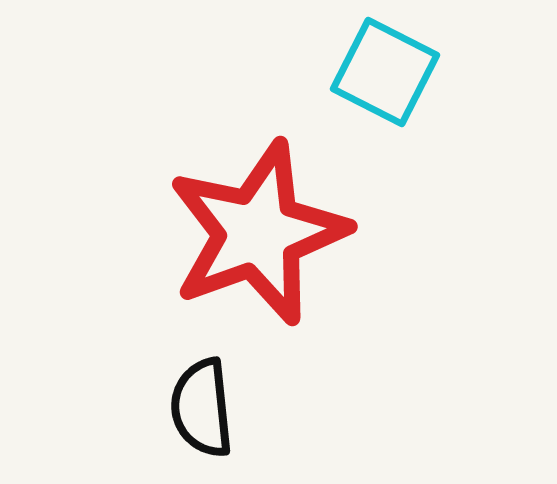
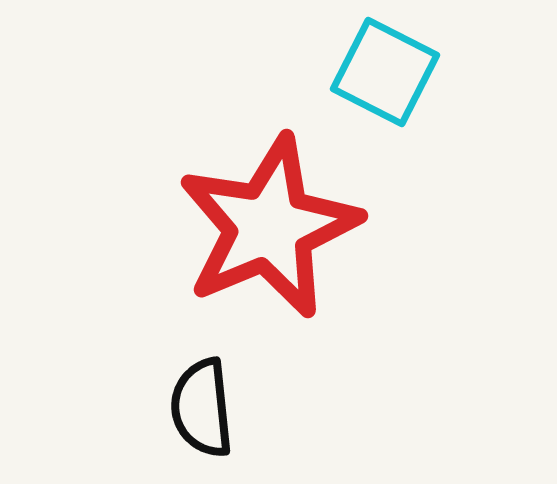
red star: moved 11 px right, 6 px up; rotated 3 degrees counterclockwise
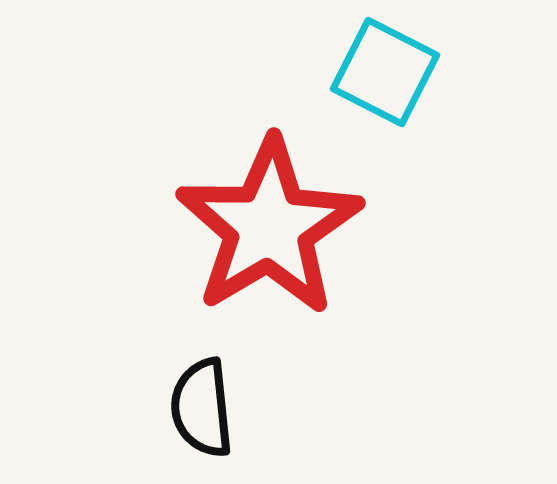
red star: rotated 8 degrees counterclockwise
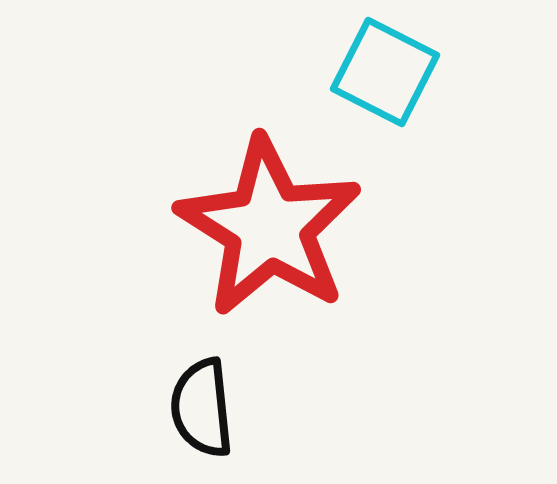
red star: rotated 9 degrees counterclockwise
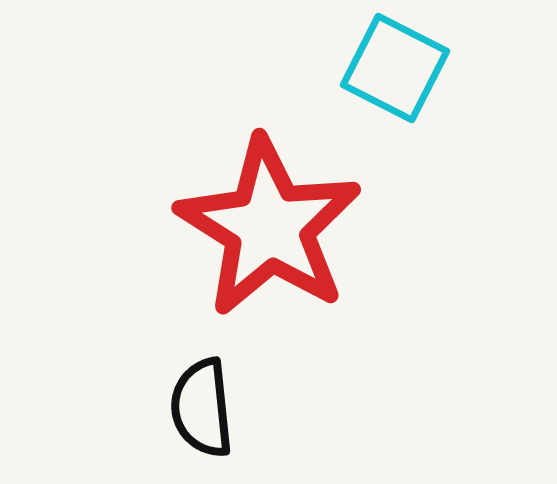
cyan square: moved 10 px right, 4 px up
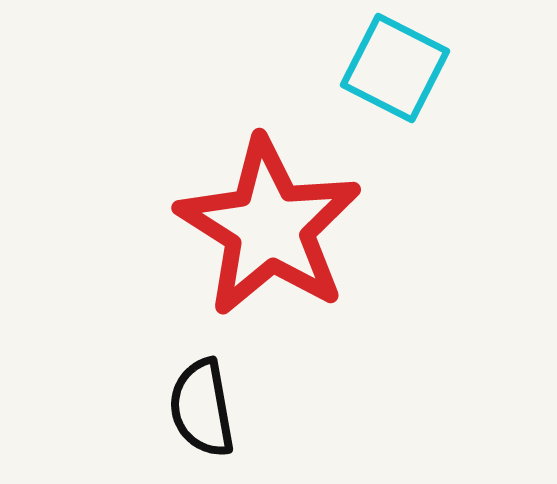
black semicircle: rotated 4 degrees counterclockwise
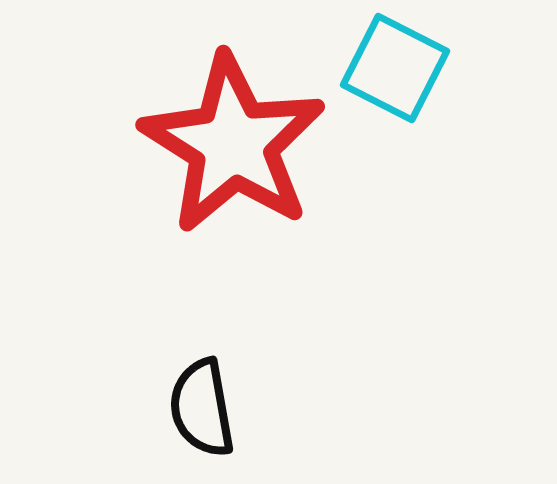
red star: moved 36 px left, 83 px up
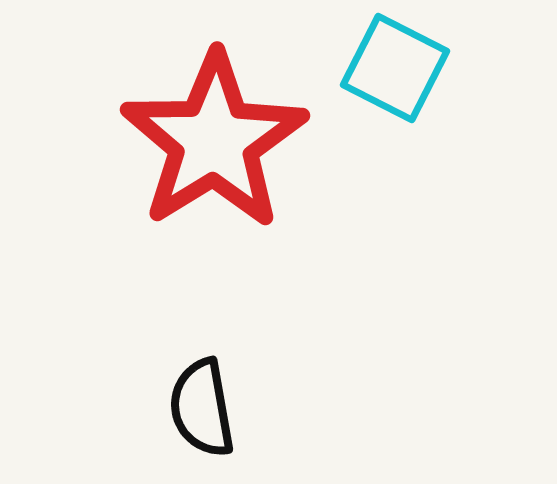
red star: moved 19 px left, 3 px up; rotated 8 degrees clockwise
